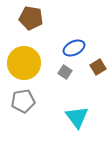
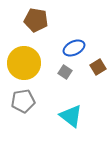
brown pentagon: moved 5 px right, 2 px down
cyan triangle: moved 6 px left, 1 px up; rotated 15 degrees counterclockwise
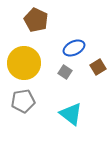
brown pentagon: rotated 15 degrees clockwise
cyan triangle: moved 2 px up
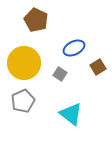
gray square: moved 5 px left, 2 px down
gray pentagon: rotated 15 degrees counterclockwise
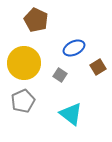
gray square: moved 1 px down
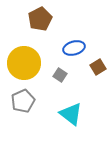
brown pentagon: moved 4 px right, 1 px up; rotated 20 degrees clockwise
blue ellipse: rotated 10 degrees clockwise
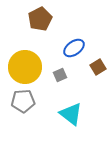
blue ellipse: rotated 20 degrees counterclockwise
yellow circle: moved 1 px right, 4 px down
gray square: rotated 32 degrees clockwise
gray pentagon: rotated 20 degrees clockwise
